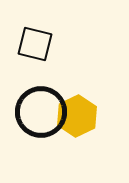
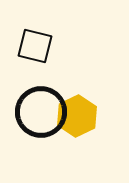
black square: moved 2 px down
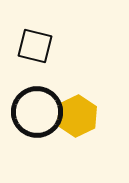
black circle: moved 4 px left
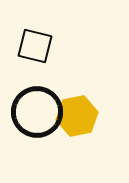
yellow hexagon: rotated 15 degrees clockwise
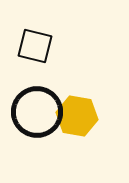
yellow hexagon: rotated 21 degrees clockwise
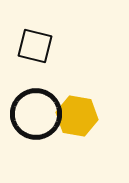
black circle: moved 1 px left, 2 px down
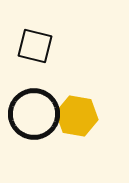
black circle: moved 2 px left
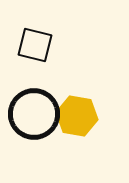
black square: moved 1 px up
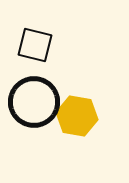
black circle: moved 12 px up
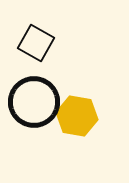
black square: moved 1 px right, 2 px up; rotated 15 degrees clockwise
